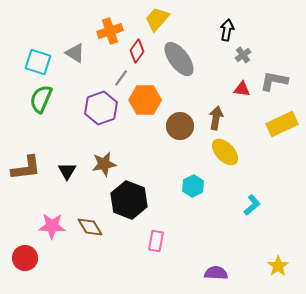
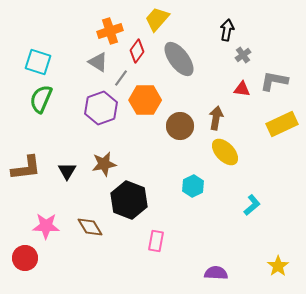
gray triangle: moved 23 px right, 9 px down
pink star: moved 6 px left
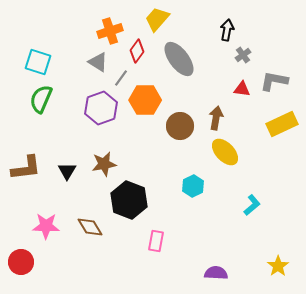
red circle: moved 4 px left, 4 px down
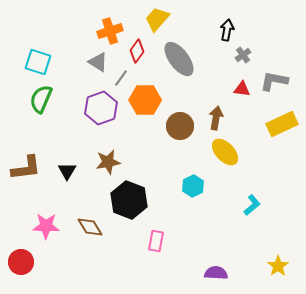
brown star: moved 4 px right, 2 px up
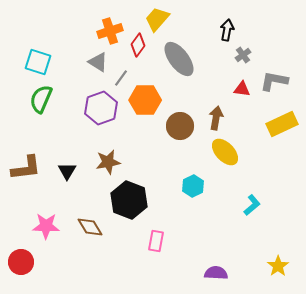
red diamond: moved 1 px right, 6 px up
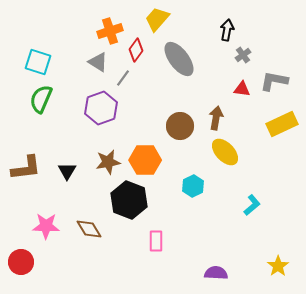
red diamond: moved 2 px left, 5 px down
gray line: moved 2 px right
orange hexagon: moved 60 px down
brown diamond: moved 1 px left, 2 px down
pink rectangle: rotated 10 degrees counterclockwise
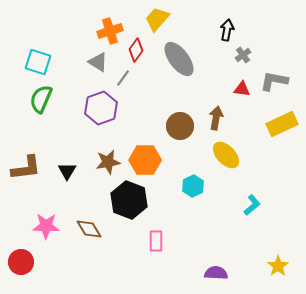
yellow ellipse: moved 1 px right, 3 px down
